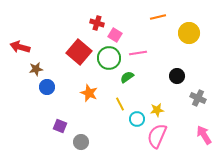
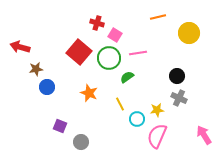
gray cross: moved 19 px left
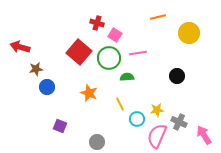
green semicircle: rotated 32 degrees clockwise
gray cross: moved 24 px down
gray circle: moved 16 px right
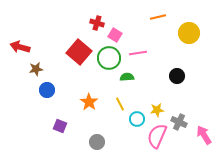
blue circle: moved 3 px down
orange star: moved 9 px down; rotated 12 degrees clockwise
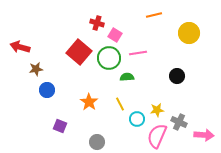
orange line: moved 4 px left, 2 px up
pink arrow: rotated 126 degrees clockwise
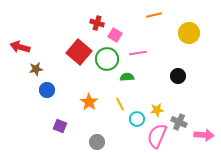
green circle: moved 2 px left, 1 px down
black circle: moved 1 px right
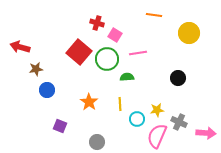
orange line: rotated 21 degrees clockwise
black circle: moved 2 px down
yellow line: rotated 24 degrees clockwise
pink arrow: moved 2 px right, 2 px up
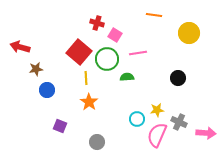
yellow line: moved 34 px left, 26 px up
pink semicircle: moved 1 px up
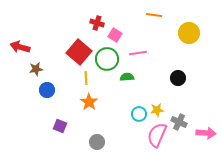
cyan circle: moved 2 px right, 5 px up
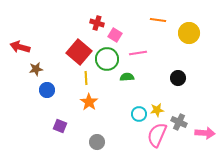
orange line: moved 4 px right, 5 px down
pink arrow: moved 1 px left
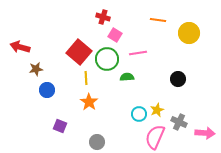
red cross: moved 6 px right, 6 px up
black circle: moved 1 px down
yellow star: rotated 16 degrees counterclockwise
pink semicircle: moved 2 px left, 2 px down
